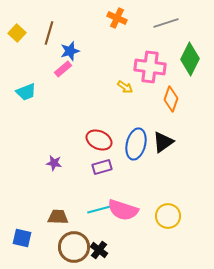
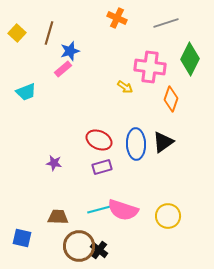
blue ellipse: rotated 16 degrees counterclockwise
brown circle: moved 5 px right, 1 px up
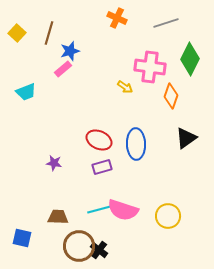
orange diamond: moved 3 px up
black triangle: moved 23 px right, 4 px up
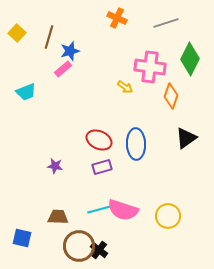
brown line: moved 4 px down
purple star: moved 1 px right, 3 px down
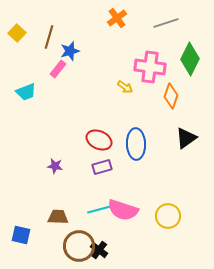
orange cross: rotated 30 degrees clockwise
pink rectangle: moved 5 px left; rotated 12 degrees counterclockwise
blue square: moved 1 px left, 3 px up
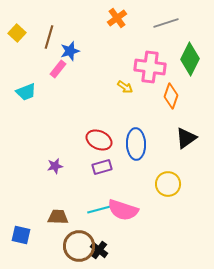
purple star: rotated 21 degrees counterclockwise
yellow circle: moved 32 px up
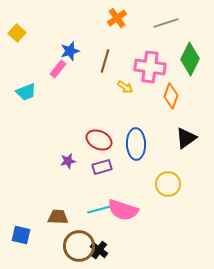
brown line: moved 56 px right, 24 px down
purple star: moved 13 px right, 5 px up
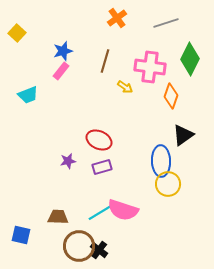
blue star: moved 7 px left
pink rectangle: moved 3 px right, 2 px down
cyan trapezoid: moved 2 px right, 3 px down
black triangle: moved 3 px left, 3 px up
blue ellipse: moved 25 px right, 17 px down
cyan line: moved 3 px down; rotated 16 degrees counterclockwise
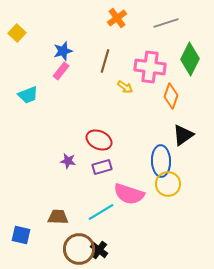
purple star: rotated 21 degrees clockwise
pink semicircle: moved 6 px right, 16 px up
brown circle: moved 3 px down
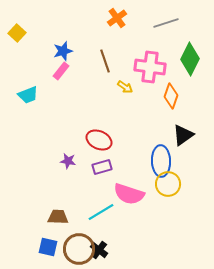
brown line: rotated 35 degrees counterclockwise
blue square: moved 27 px right, 12 px down
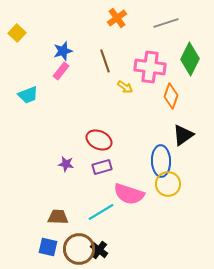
purple star: moved 2 px left, 3 px down
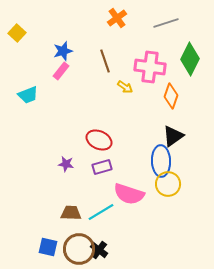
black triangle: moved 10 px left, 1 px down
brown trapezoid: moved 13 px right, 4 px up
